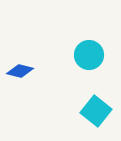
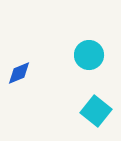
blue diamond: moved 1 px left, 2 px down; rotated 36 degrees counterclockwise
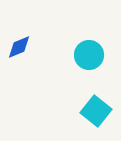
blue diamond: moved 26 px up
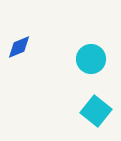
cyan circle: moved 2 px right, 4 px down
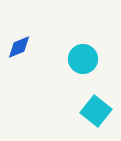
cyan circle: moved 8 px left
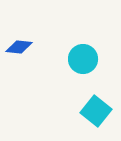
blue diamond: rotated 28 degrees clockwise
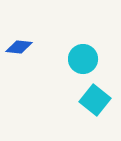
cyan square: moved 1 px left, 11 px up
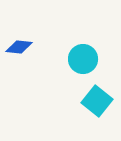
cyan square: moved 2 px right, 1 px down
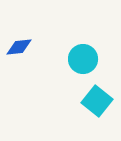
blue diamond: rotated 12 degrees counterclockwise
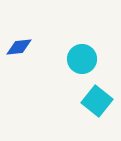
cyan circle: moved 1 px left
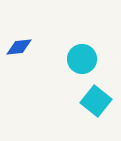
cyan square: moved 1 px left
